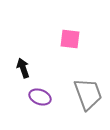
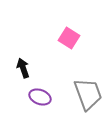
pink square: moved 1 px left, 1 px up; rotated 25 degrees clockwise
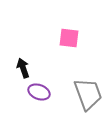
pink square: rotated 25 degrees counterclockwise
purple ellipse: moved 1 px left, 5 px up
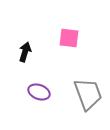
black arrow: moved 2 px right, 16 px up; rotated 36 degrees clockwise
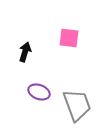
gray trapezoid: moved 11 px left, 11 px down
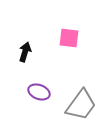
gray trapezoid: moved 4 px right; rotated 56 degrees clockwise
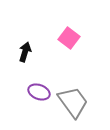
pink square: rotated 30 degrees clockwise
gray trapezoid: moved 8 px left, 3 px up; rotated 72 degrees counterclockwise
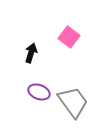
pink square: moved 1 px up
black arrow: moved 6 px right, 1 px down
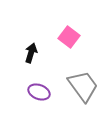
gray trapezoid: moved 10 px right, 16 px up
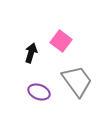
pink square: moved 8 px left, 4 px down
gray trapezoid: moved 6 px left, 5 px up
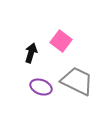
gray trapezoid: rotated 28 degrees counterclockwise
purple ellipse: moved 2 px right, 5 px up
